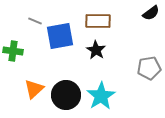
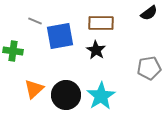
black semicircle: moved 2 px left
brown rectangle: moved 3 px right, 2 px down
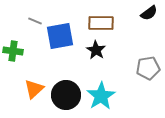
gray pentagon: moved 1 px left
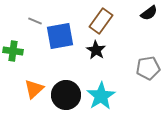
brown rectangle: moved 2 px up; rotated 55 degrees counterclockwise
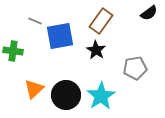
gray pentagon: moved 13 px left
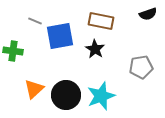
black semicircle: moved 1 px left, 1 px down; rotated 18 degrees clockwise
brown rectangle: rotated 65 degrees clockwise
black star: moved 1 px left, 1 px up
gray pentagon: moved 6 px right, 1 px up
cyan star: rotated 12 degrees clockwise
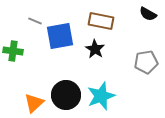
black semicircle: rotated 48 degrees clockwise
gray pentagon: moved 5 px right, 5 px up
orange triangle: moved 14 px down
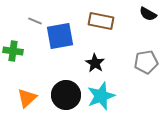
black star: moved 14 px down
orange triangle: moved 7 px left, 5 px up
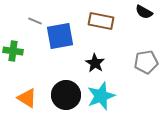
black semicircle: moved 4 px left, 2 px up
orange triangle: rotated 45 degrees counterclockwise
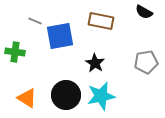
green cross: moved 2 px right, 1 px down
cyan star: rotated 8 degrees clockwise
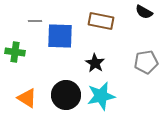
gray line: rotated 24 degrees counterclockwise
blue square: rotated 12 degrees clockwise
